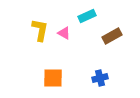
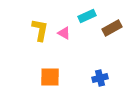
brown rectangle: moved 8 px up
orange square: moved 3 px left, 1 px up
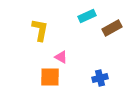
pink triangle: moved 3 px left, 24 px down
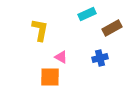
cyan rectangle: moved 2 px up
blue cross: moved 20 px up
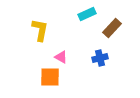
brown rectangle: rotated 18 degrees counterclockwise
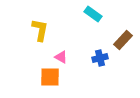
cyan rectangle: moved 6 px right; rotated 60 degrees clockwise
brown rectangle: moved 11 px right, 12 px down
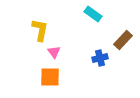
pink triangle: moved 7 px left, 5 px up; rotated 24 degrees clockwise
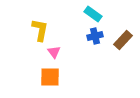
blue cross: moved 5 px left, 22 px up
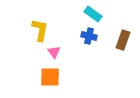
blue cross: moved 6 px left; rotated 28 degrees clockwise
brown rectangle: rotated 24 degrees counterclockwise
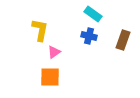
pink triangle: rotated 32 degrees clockwise
